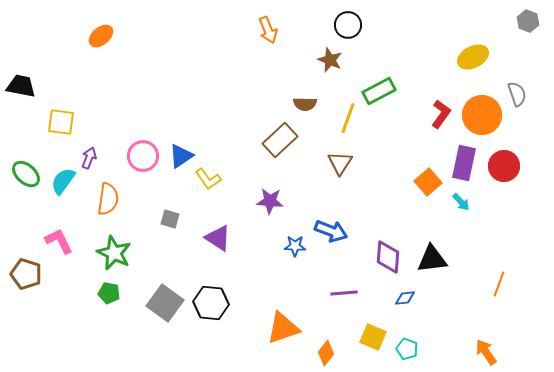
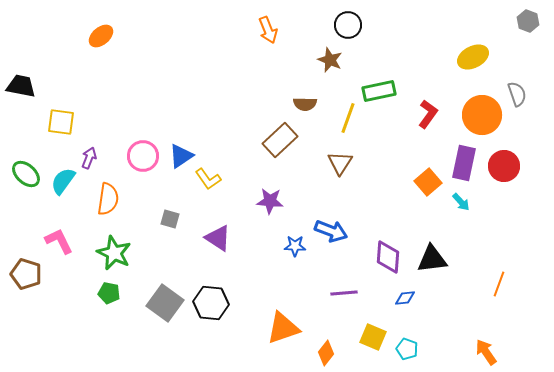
green rectangle at (379, 91): rotated 16 degrees clockwise
red L-shape at (441, 114): moved 13 px left
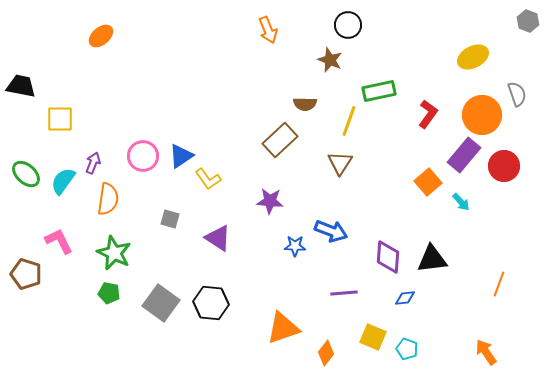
yellow line at (348, 118): moved 1 px right, 3 px down
yellow square at (61, 122): moved 1 px left, 3 px up; rotated 8 degrees counterclockwise
purple arrow at (89, 158): moved 4 px right, 5 px down
purple rectangle at (464, 163): moved 8 px up; rotated 28 degrees clockwise
gray square at (165, 303): moved 4 px left
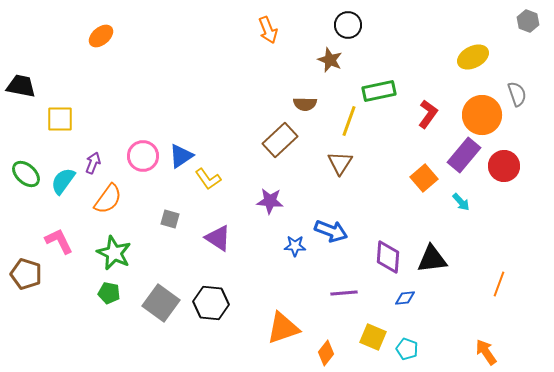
orange square at (428, 182): moved 4 px left, 4 px up
orange semicircle at (108, 199): rotated 28 degrees clockwise
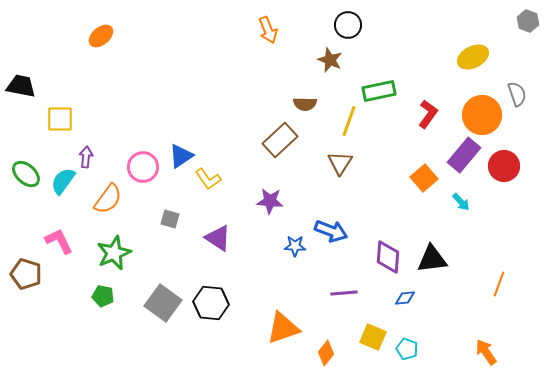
pink circle at (143, 156): moved 11 px down
purple arrow at (93, 163): moved 7 px left, 6 px up; rotated 15 degrees counterclockwise
green star at (114, 253): rotated 24 degrees clockwise
green pentagon at (109, 293): moved 6 px left, 3 px down
gray square at (161, 303): moved 2 px right
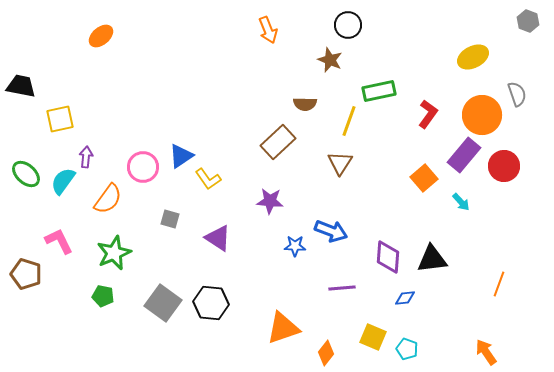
yellow square at (60, 119): rotated 12 degrees counterclockwise
brown rectangle at (280, 140): moved 2 px left, 2 px down
purple line at (344, 293): moved 2 px left, 5 px up
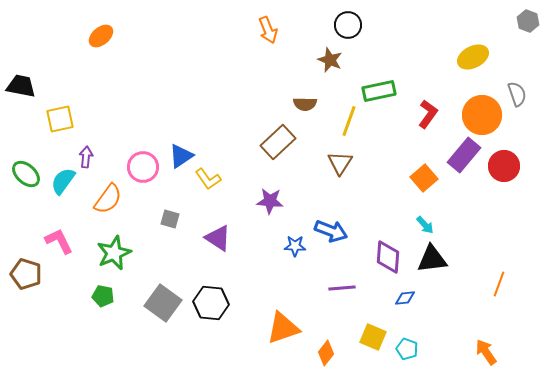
cyan arrow at (461, 202): moved 36 px left, 23 px down
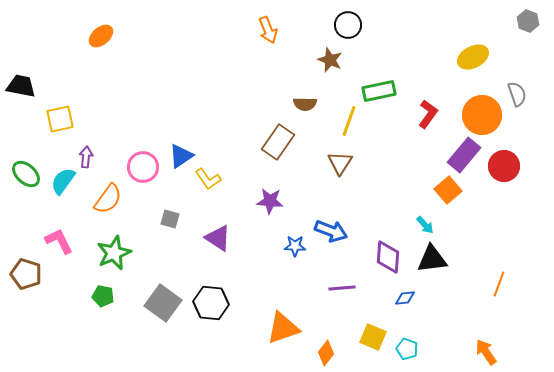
brown rectangle at (278, 142): rotated 12 degrees counterclockwise
orange square at (424, 178): moved 24 px right, 12 px down
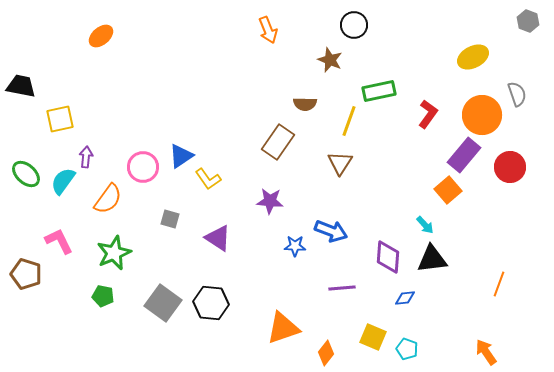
black circle at (348, 25): moved 6 px right
red circle at (504, 166): moved 6 px right, 1 px down
